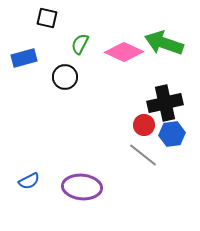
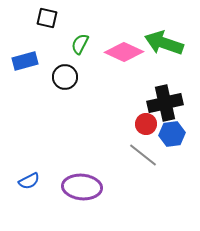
blue rectangle: moved 1 px right, 3 px down
red circle: moved 2 px right, 1 px up
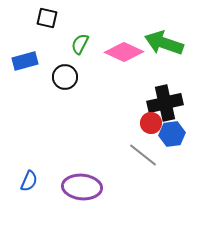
red circle: moved 5 px right, 1 px up
blue semicircle: rotated 40 degrees counterclockwise
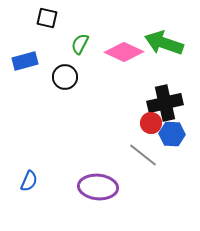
blue hexagon: rotated 10 degrees clockwise
purple ellipse: moved 16 px right
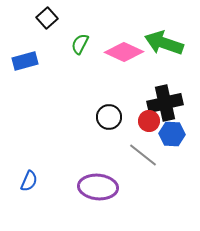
black square: rotated 35 degrees clockwise
black circle: moved 44 px right, 40 px down
red circle: moved 2 px left, 2 px up
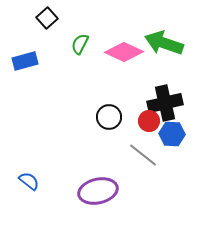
blue semicircle: rotated 75 degrees counterclockwise
purple ellipse: moved 4 px down; rotated 18 degrees counterclockwise
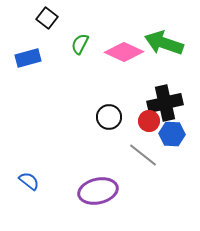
black square: rotated 10 degrees counterclockwise
blue rectangle: moved 3 px right, 3 px up
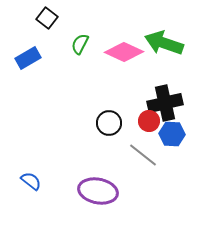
blue rectangle: rotated 15 degrees counterclockwise
black circle: moved 6 px down
blue semicircle: moved 2 px right
purple ellipse: rotated 24 degrees clockwise
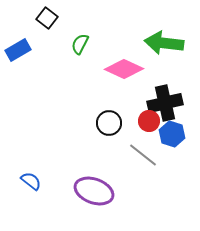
green arrow: rotated 12 degrees counterclockwise
pink diamond: moved 17 px down
blue rectangle: moved 10 px left, 8 px up
blue hexagon: rotated 15 degrees clockwise
purple ellipse: moved 4 px left; rotated 9 degrees clockwise
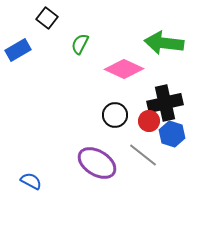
black circle: moved 6 px right, 8 px up
blue semicircle: rotated 10 degrees counterclockwise
purple ellipse: moved 3 px right, 28 px up; rotated 12 degrees clockwise
